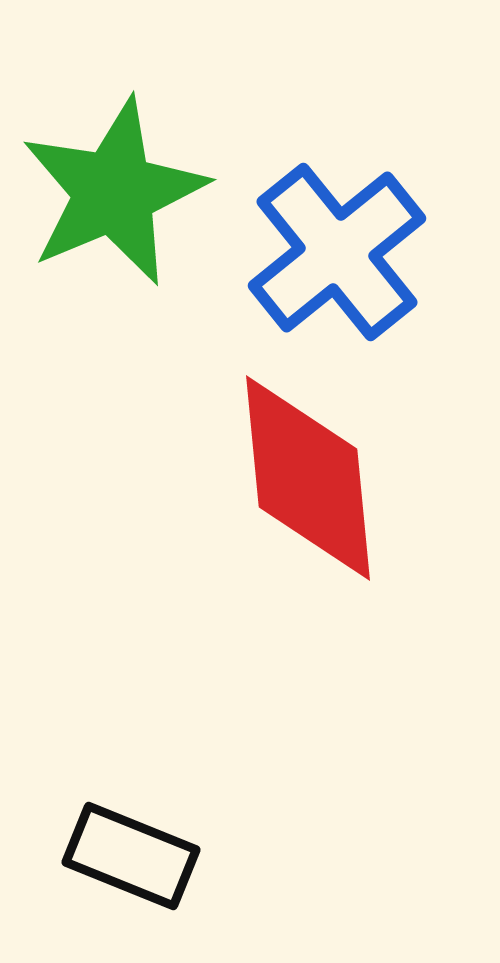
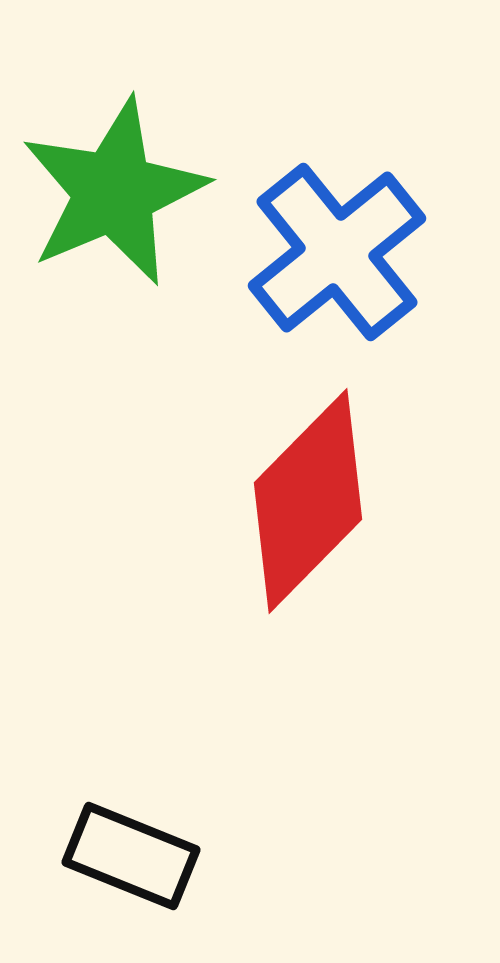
red diamond: moved 23 px down; rotated 50 degrees clockwise
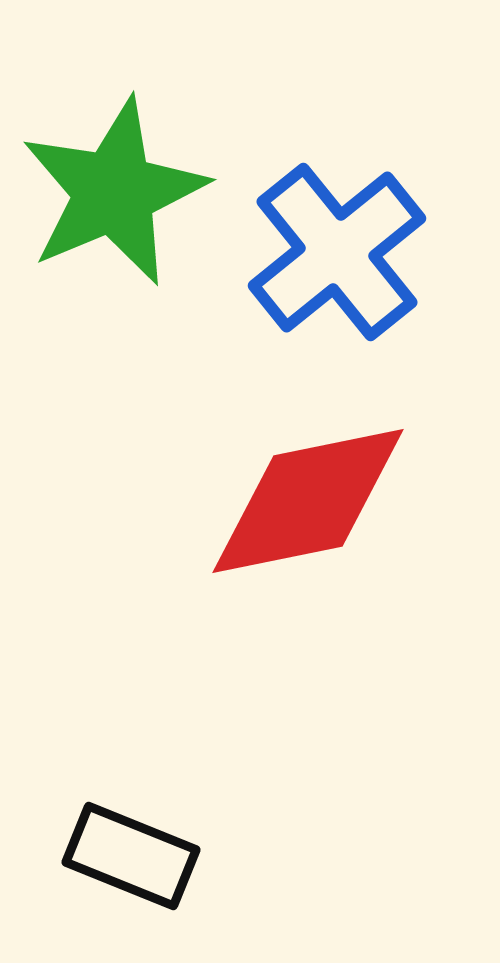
red diamond: rotated 34 degrees clockwise
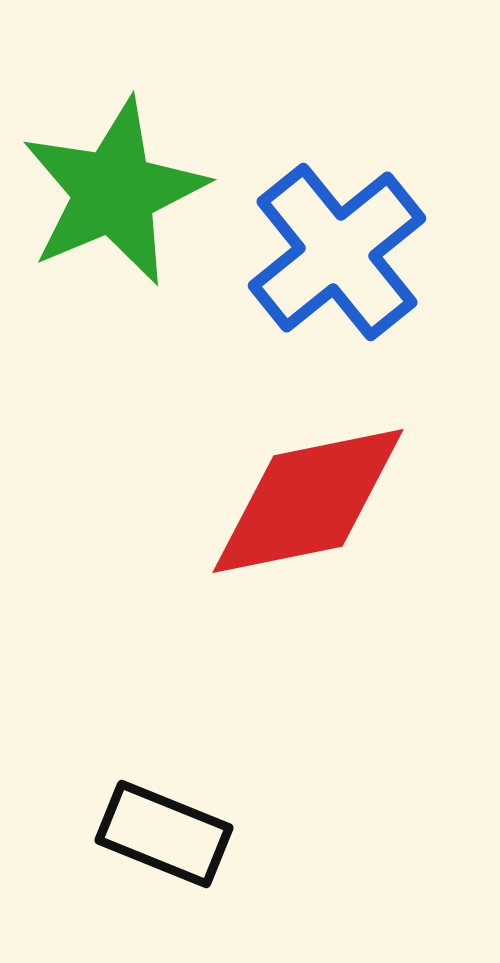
black rectangle: moved 33 px right, 22 px up
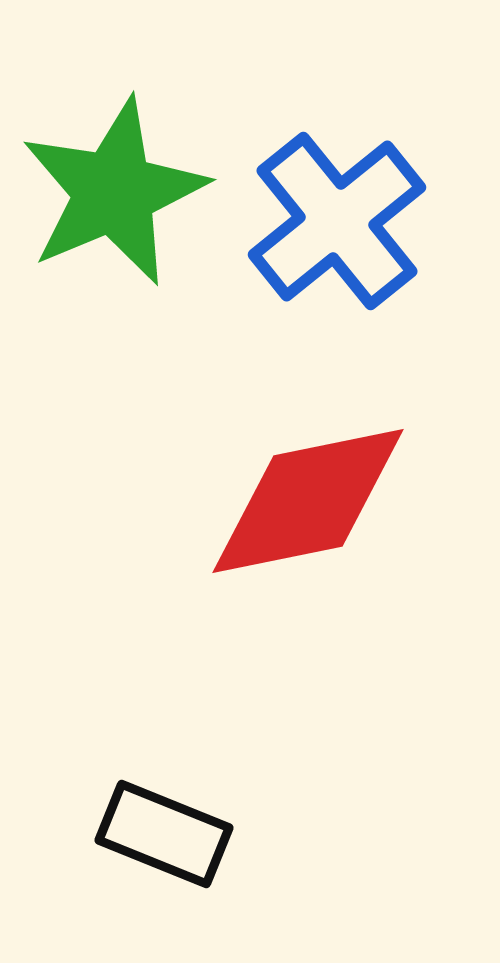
blue cross: moved 31 px up
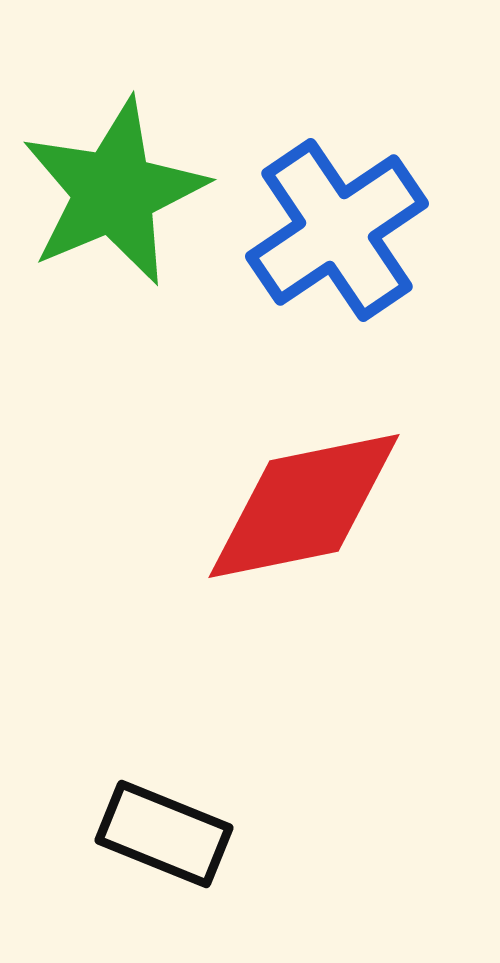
blue cross: moved 9 px down; rotated 5 degrees clockwise
red diamond: moved 4 px left, 5 px down
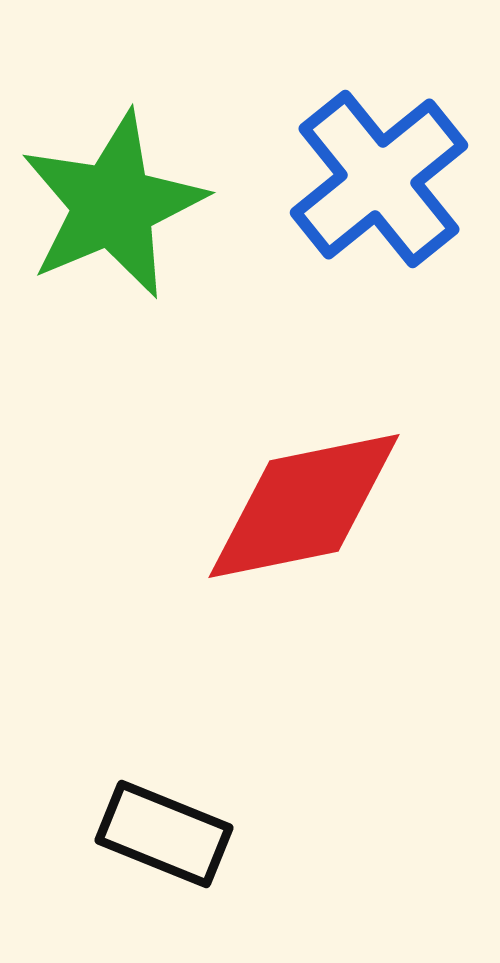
green star: moved 1 px left, 13 px down
blue cross: moved 42 px right, 51 px up; rotated 5 degrees counterclockwise
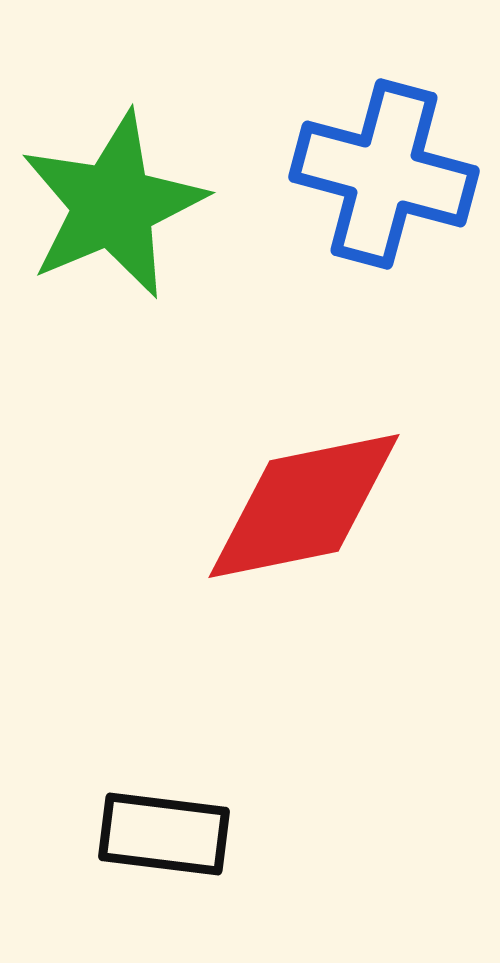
blue cross: moved 5 px right, 5 px up; rotated 36 degrees counterclockwise
black rectangle: rotated 15 degrees counterclockwise
